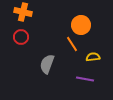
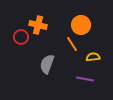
orange cross: moved 15 px right, 13 px down
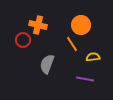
red circle: moved 2 px right, 3 px down
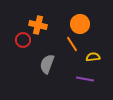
orange circle: moved 1 px left, 1 px up
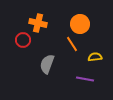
orange cross: moved 2 px up
yellow semicircle: moved 2 px right
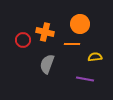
orange cross: moved 7 px right, 9 px down
orange line: rotated 56 degrees counterclockwise
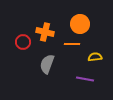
red circle: moved 2 px down
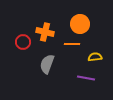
purple line: moved 1 px right, 1 px up
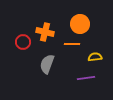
purple line: rotated 18 degrees counterclockwise
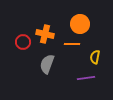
orange cross: moved 2 px down
yellow semicircle: rotated 72 degrees counterclockwise
